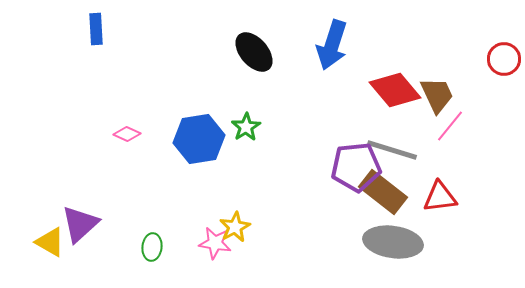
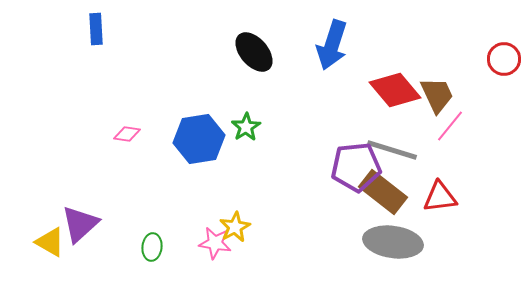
pink diamond: rotated 16 degrees counterclockwise
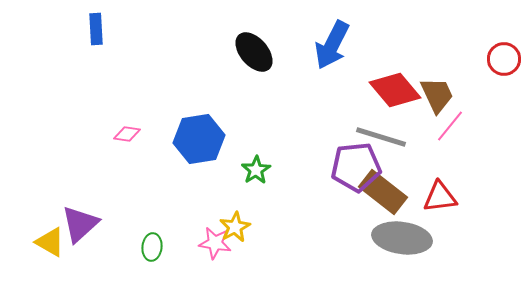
blue arrow: rotated 9 degrees clockwise
green star: moved 10 px right, 43 px down
gray line: moved 11 px left, 13 px up
gray ellipse: moved 9 px right, 4 px up
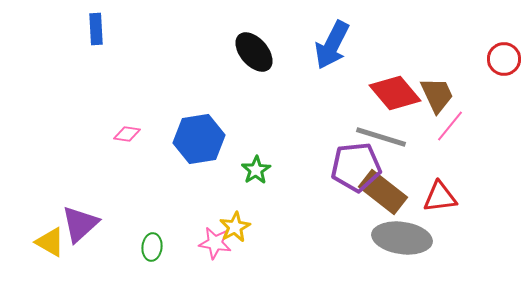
red diamond: moved 3 px down
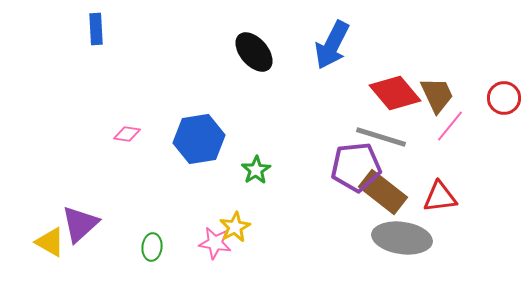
red circle: moved 39 px down
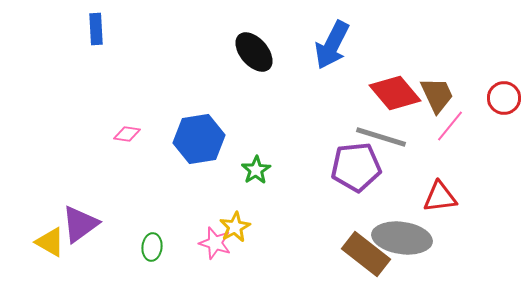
brown rectangle: moved 17 px left, 62 px down
purple triangle: rotated 6 degrees clockwise
pink star: rotated 8 degrees clockwise
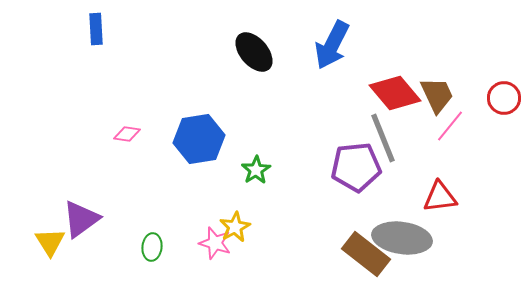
gray line: moved 2 px right, 1 px down; rotated 51 degrees clockwise
purple triangle: moved 1 px right, 5 px up
yellow triangle: rotated 28 degrees clockwise
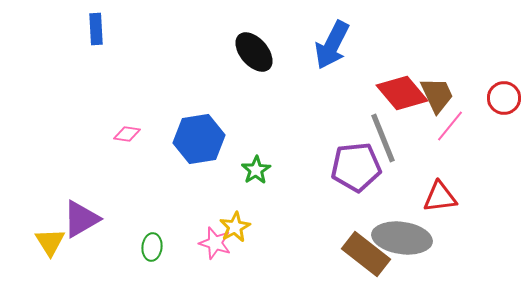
red diamond: moved 7 px right
purple triangle: rotated 6 degrees clockwise
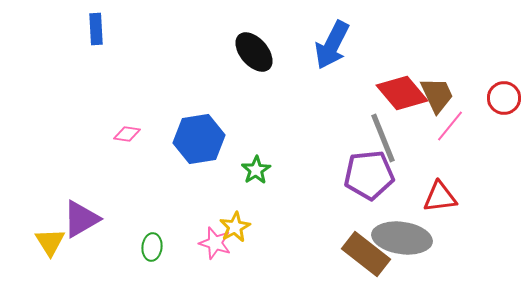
purple pentagon: moved 13 px right, 8 px down
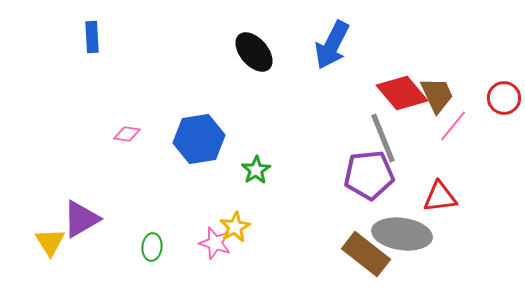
blue rectangle: moved 4 px left, 8 px down
pink line: moved 3 px right
gray ellipse: moved 4 px up
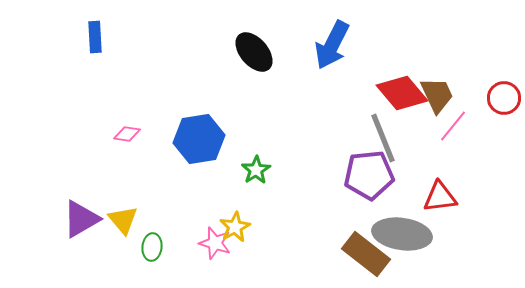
blue rectangle: moved 3 px right
yellow triangle: moved 73 px right, 22 px up; rotated 8 degrees counterclockwise
